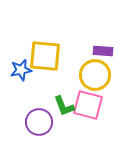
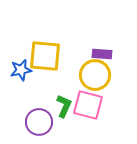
purple rectangle: moved 1 px left, 3 px down
green L-shape: rotated 135 degrees counterclockwise
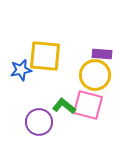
green L-shape: rotated 75 degrees counterclockwise
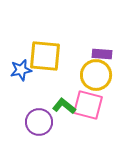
yellow circle: moved 1 px right
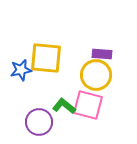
yellow square: moved 1 px right, 2 px down
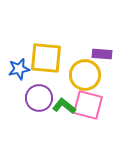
blue star: moved 2 px left, 1 px up
yellow circle: moved 11 px left
purple circle: moved 24 px up
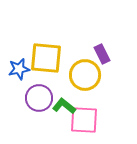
purple rectangle: rotated 60 degrees clockwise
pink square: moved 4 px left, 15 px down; rotated 12 degrees counterclockwise
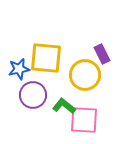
purple circle: moved 6 px left, 3 px up
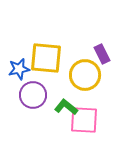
green L-shape: moved 2 px right, 1 px down
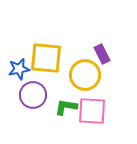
green L-shape: rotated 30 degrees counterclockwise
pink square: moved 8 px right, 9 px up
